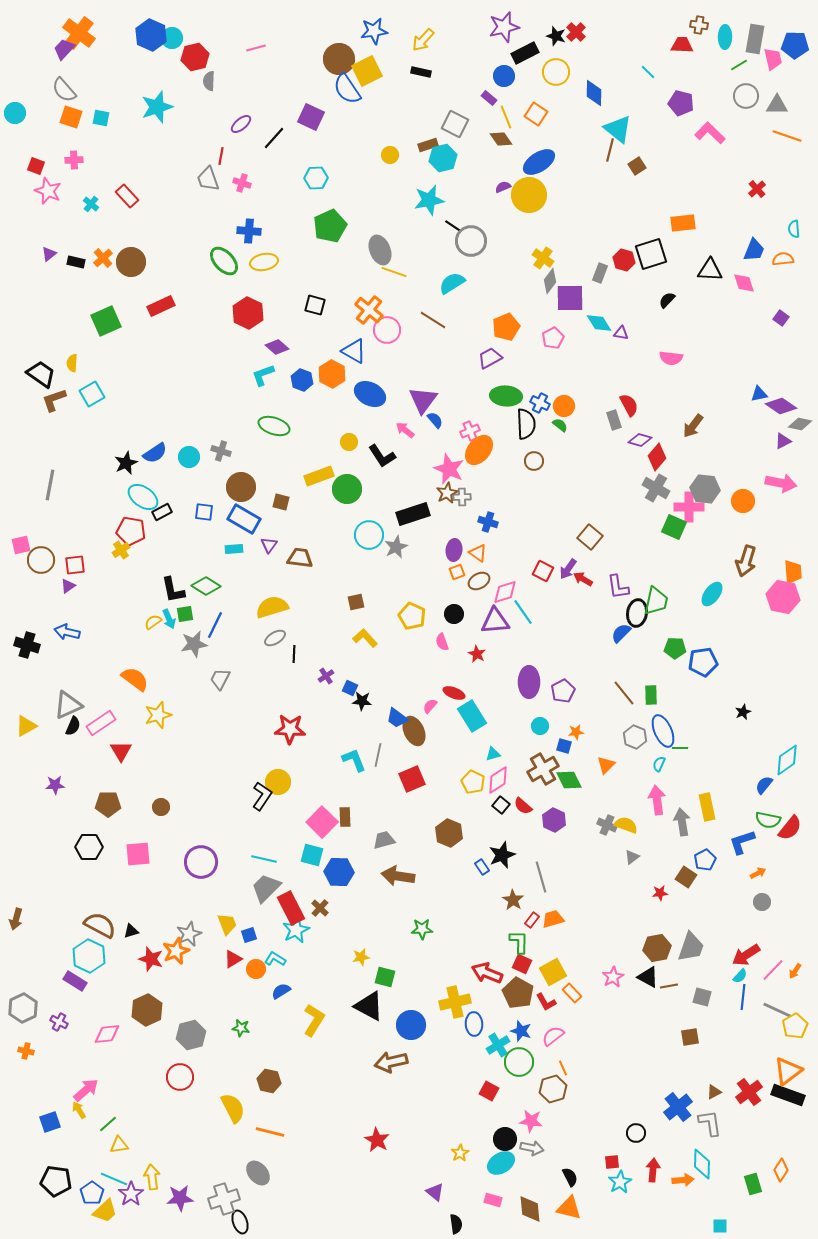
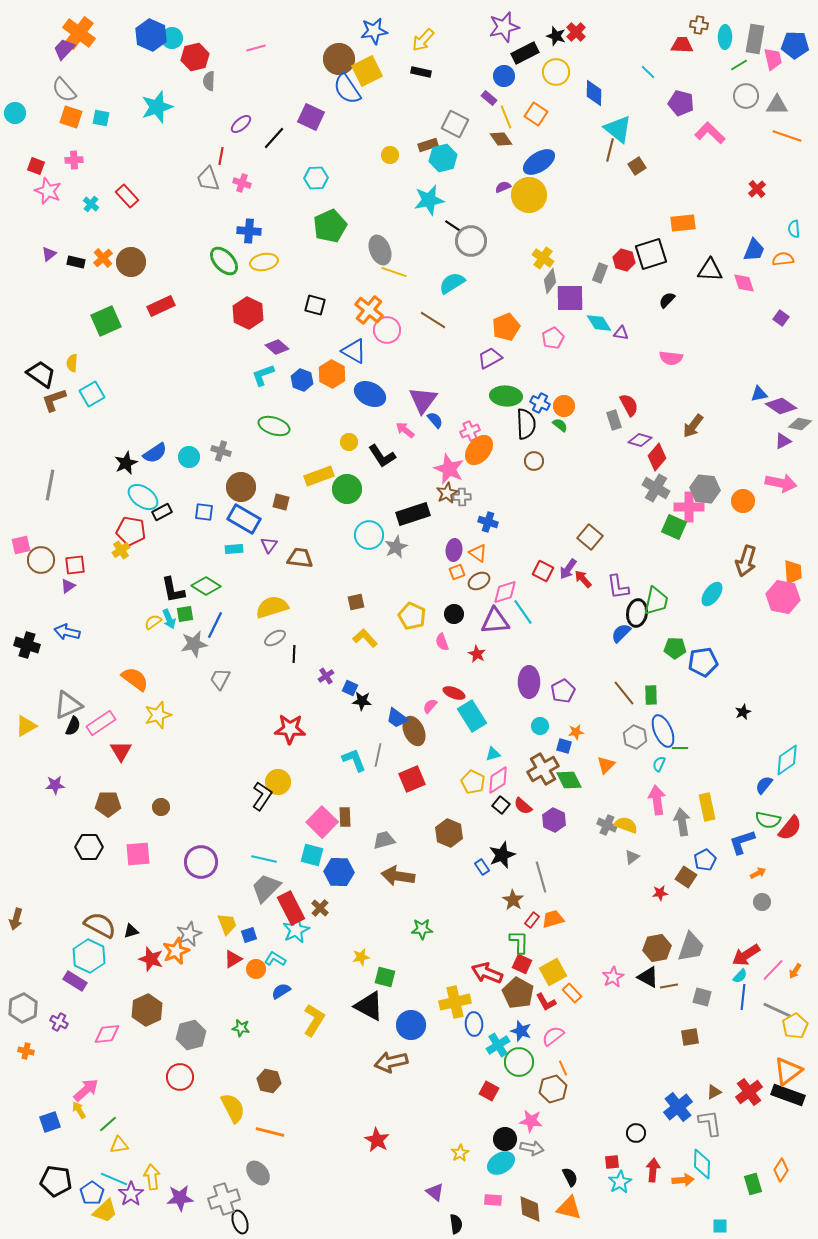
red arrow at (583, 579): rotated 18 degrees clockwise
pink rectangle at (493, 1200): rotated 12 degrees counterclockwise
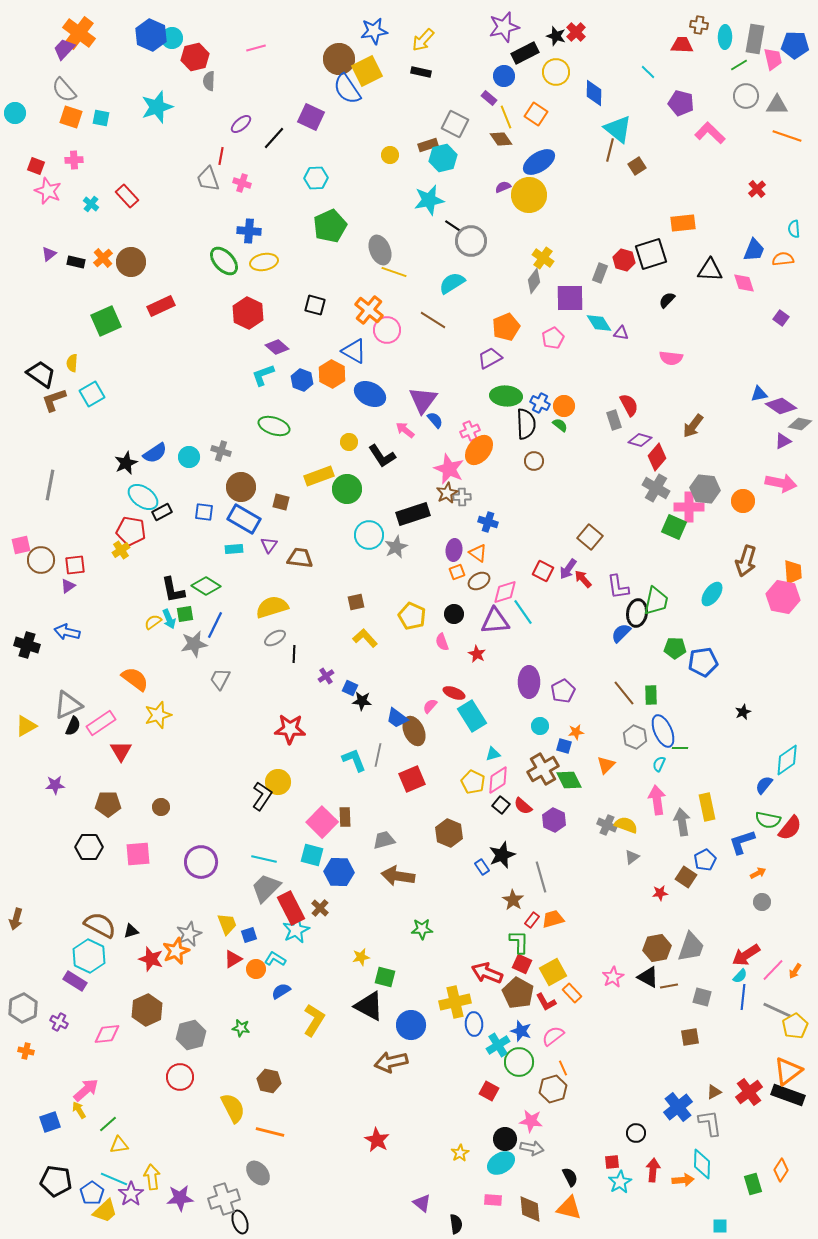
gray diamond at (550, 281): moved 16 px left
purple triangle at (435, 1192): moved 13 px left, 11 px down
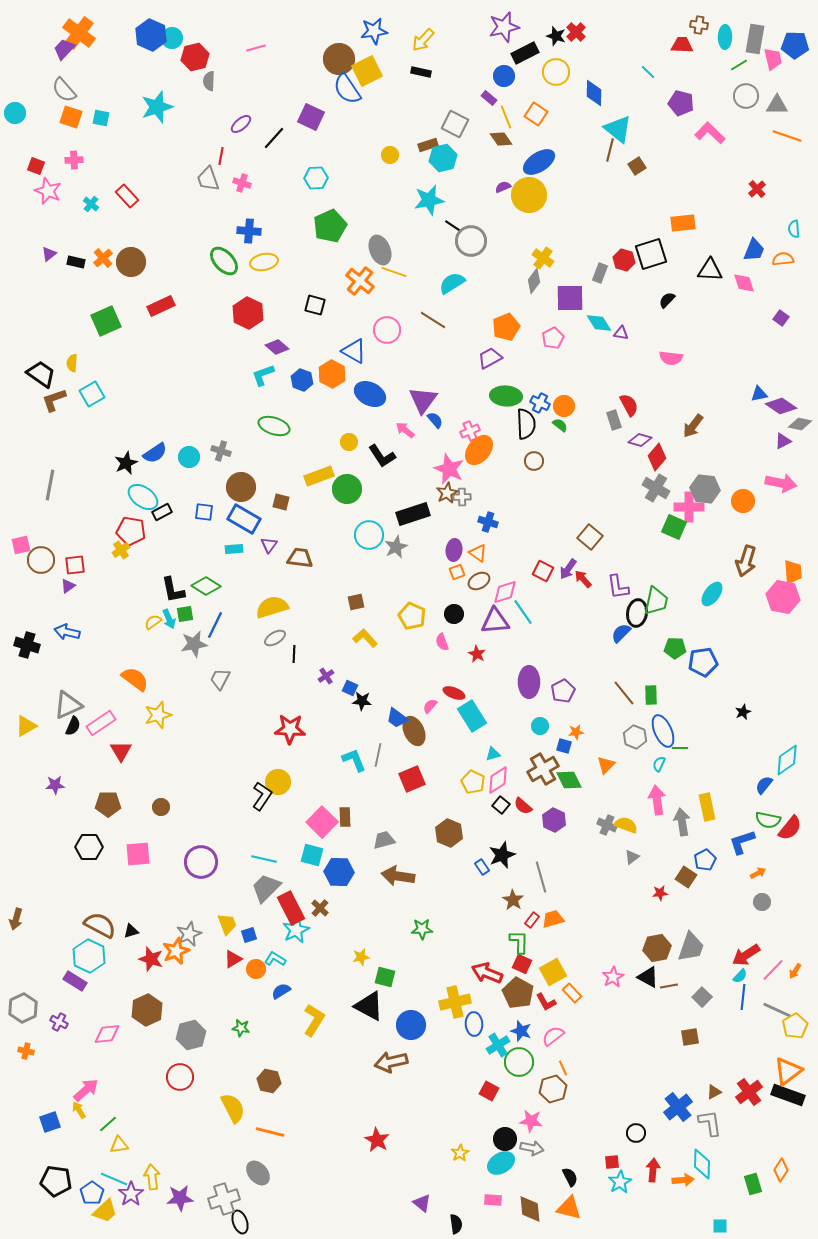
orange cross at (369, 310): moved 9 px left, 29 px up
gray square at (702, 997): rotated 30 degrees clockwise
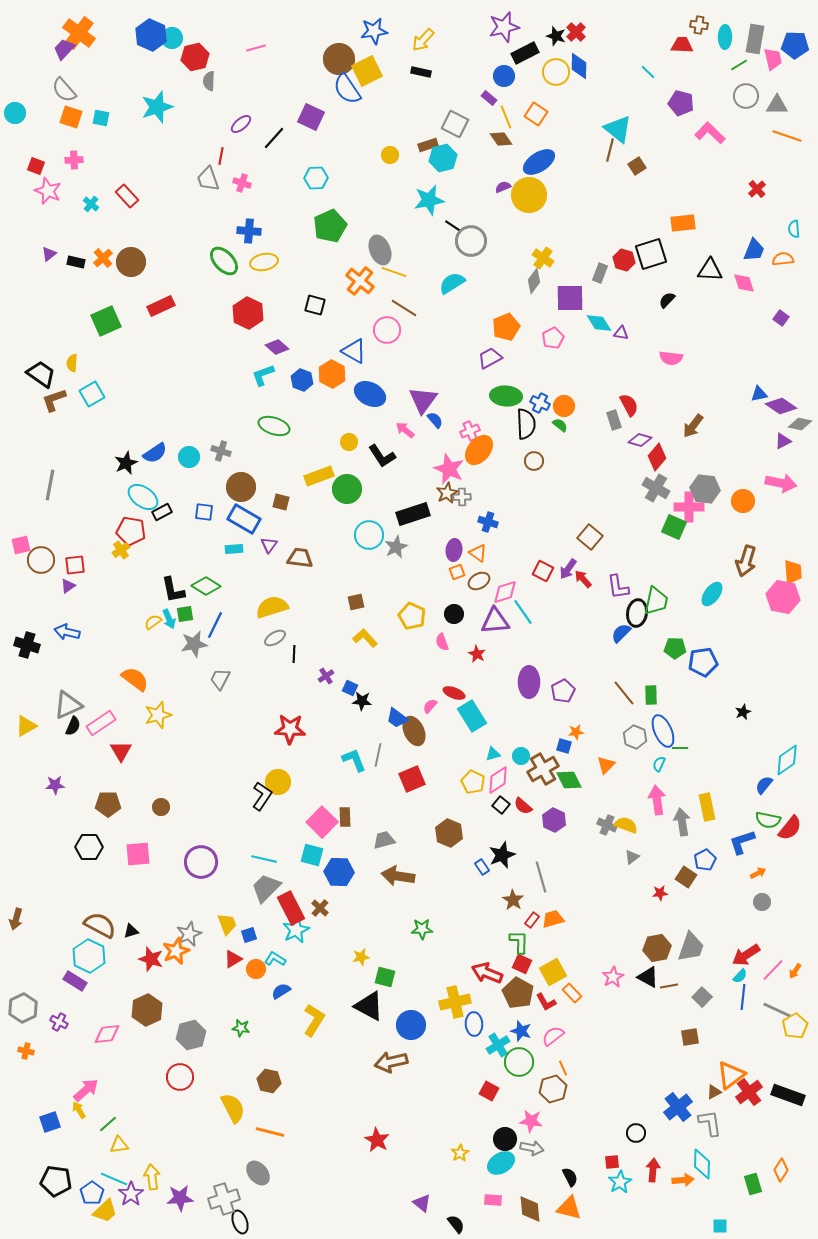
blue diamond at (594, 93): moved 15 px left, 27 px up
brown line at (433, 320): moved 29 px left, 12 px up
cyan circle at (540, 726): moved 19 px left, 30 px down
orange triangle at (788, 1071): moved 57 px left, 4 px down
black semicircle at (456, 1224): rotated 30 degrees counterclockwise
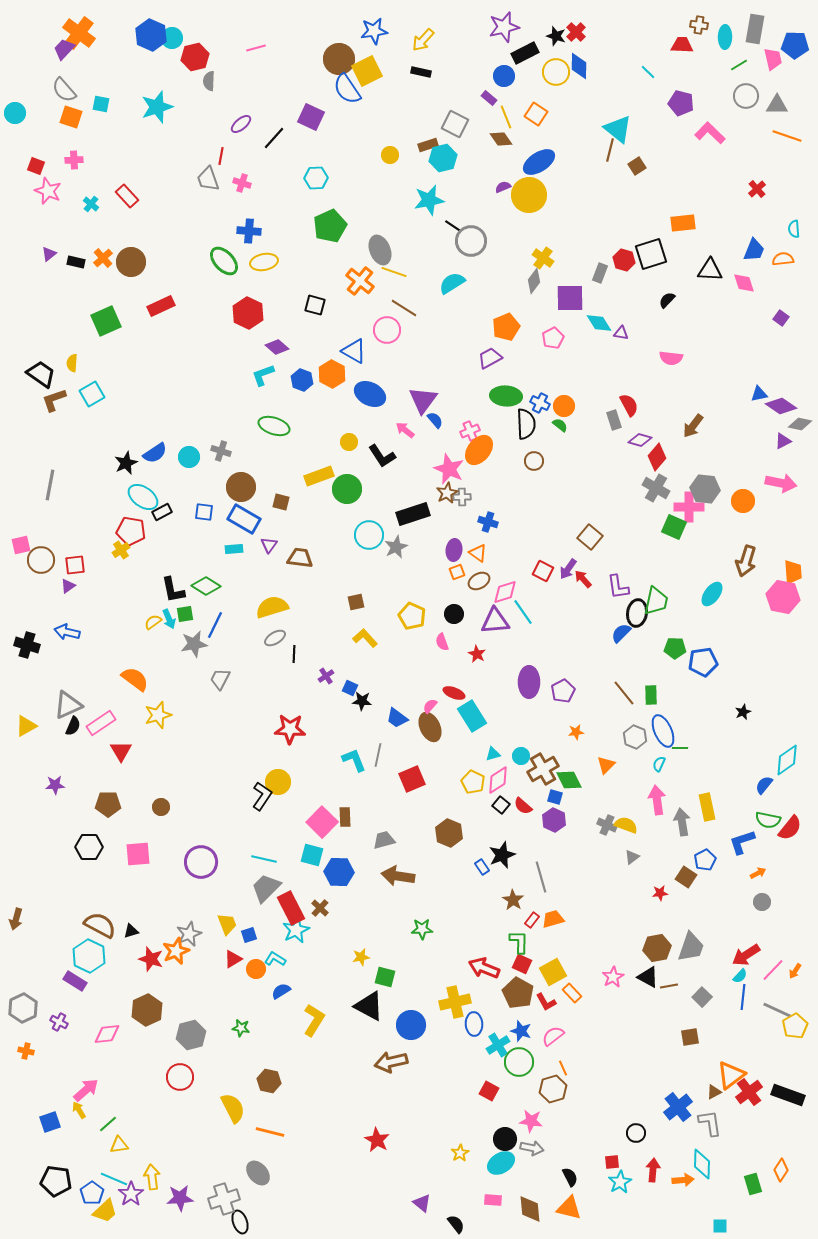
gray rectangle at (755, 39): moved 10 px up
cyan square at (101, 118): moved 14 px up
brown ellipse at (414, 731): moved 16 px right, 4 px up
blue square at (564, 746): moved 9 px left, 51 px down
red arrow at (487, 973): moved 3 px left, 5 px up
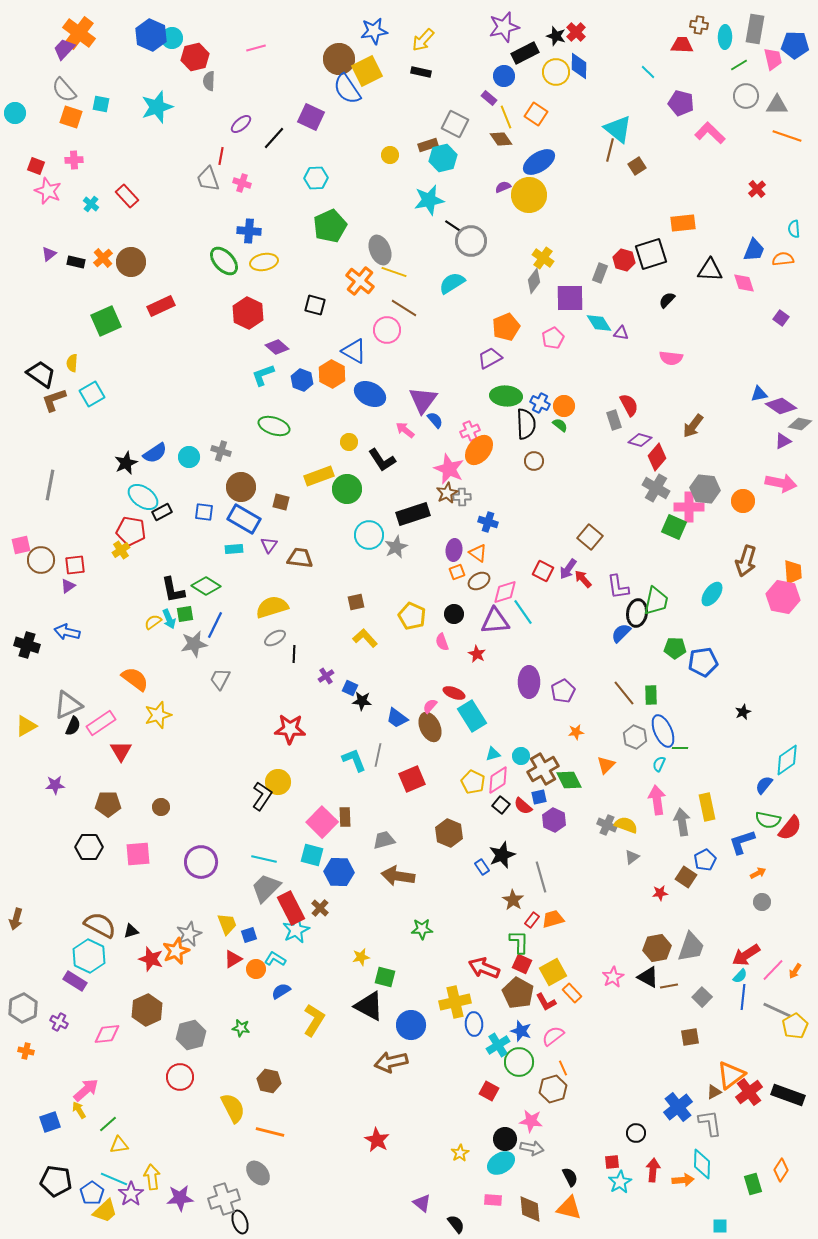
black L-shape at (382, 456): moved 4 px down
blue square at (555, 797): moved 16 px left; rotated 28 degrees counterclockwise
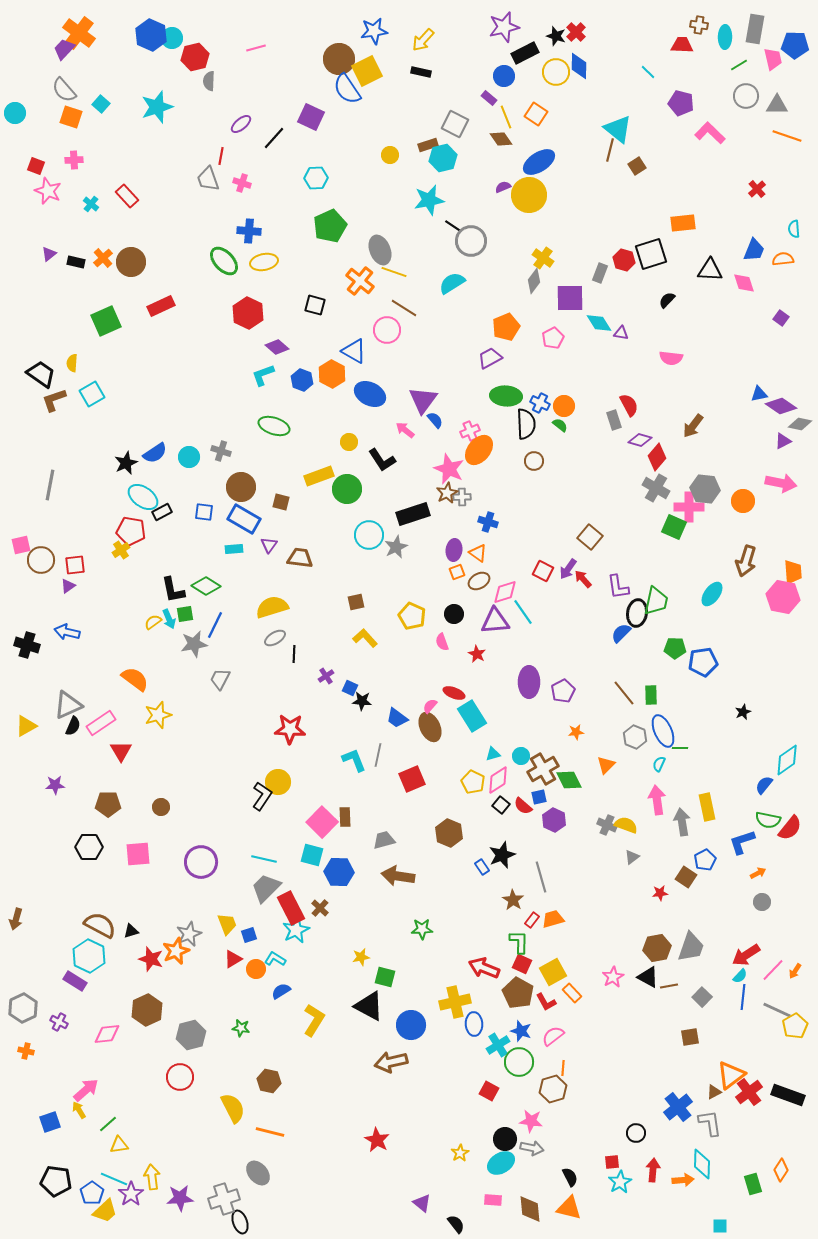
cyan square at (101, 104): rotated 30 degrees clockwise
orange line at (563, 1068): rotated 28 degrees clockwise
